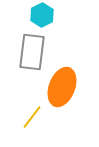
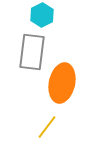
orange ellipse: moved 4 px up; rotated 9 degrees counterclockwise
yellow line: moved 15 px right, 10 px down
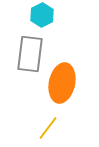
gray rectangle: moved 2 px left, 2 px down
yellow line: moved 1 px right, 1 px down
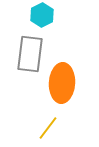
orange ellipse: rotated 9 degrees counterclockwise
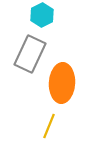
gray rectangle: rotated 18 degrees clockwise
yellow line: moved 1 px right, 2 px up; rotated 15 degrees counterclockwise
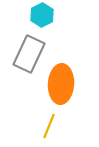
gray rectangle: moved 1 px left
orange ellipse: moved 1 px left, 1 px down
